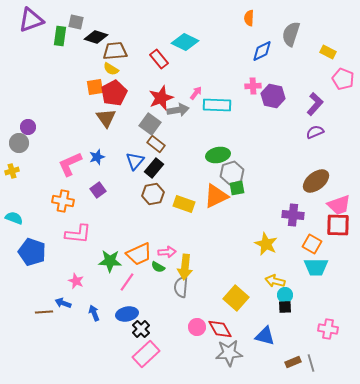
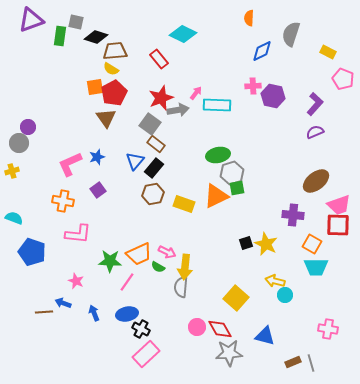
cyan diamond at (185, 42): moved 2 px left, 8 px up
pink arrow at (167, 252): rotated 30 degrees clockwise
black square at (285, 307): moved 39 px left, 64 px up; rotated 16 degrees counterclockwise
black cross at (141, 329): rotated 18 degrees counterclockwise
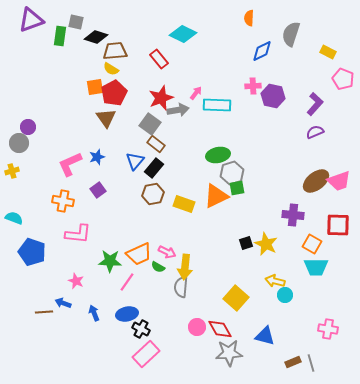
pink trapezoid at (339, 205): moved 24 px up
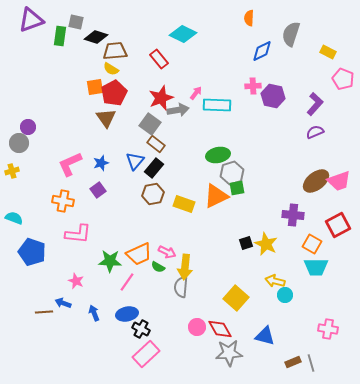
blue star at (97, 157): moved 4 px right, 6 px down
red square at (338, 225): rotated 30 degrees counterclockwise
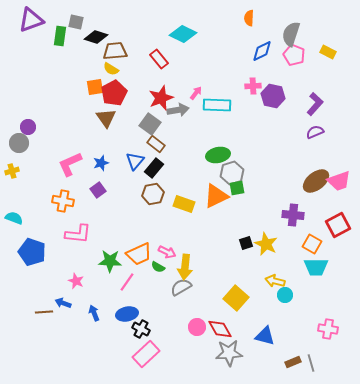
pink pentagon at (343, 79): moved 49 px left, 24 px up
gray semicircle at (181, 287): rotated 55 degrees clockwise
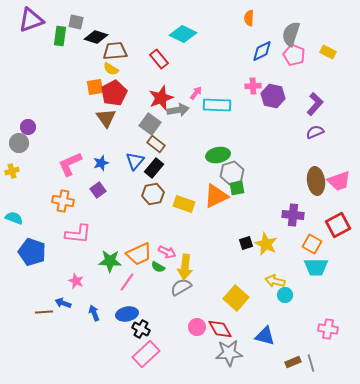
brown ellipse at (316, 181): rotated 60 degrees counterclockwise
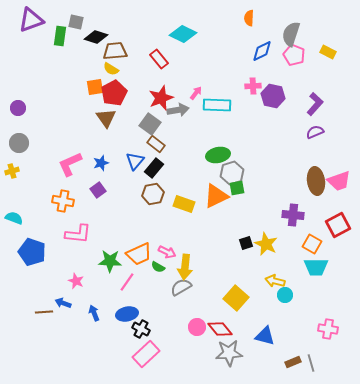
purple circle at (28, 127): moved 10 px left, 19 px up
red diamond at (220, 329): rotated 10 degrees counterclockwise
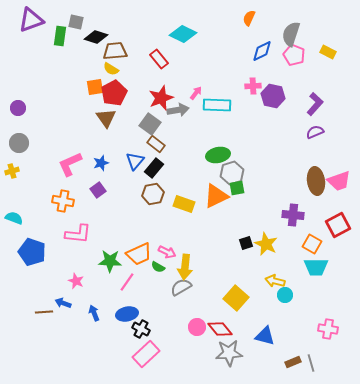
orange semicircle at (249, 18): rotated 21 degrees clockwise
